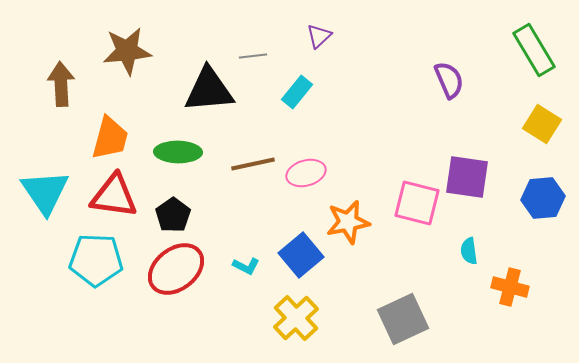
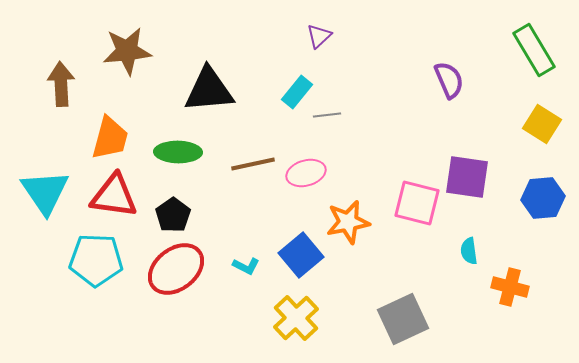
gray line: moved 74 px right, 59 px down
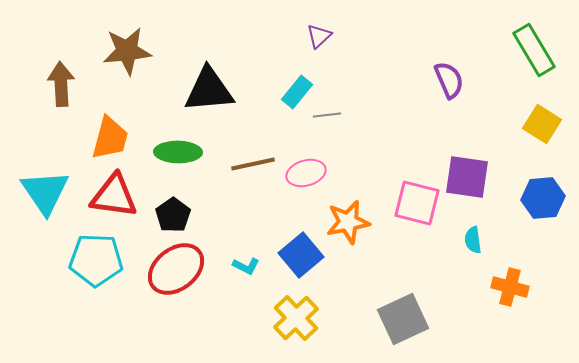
cyan semicircle: moved 4 px right, 11 px up
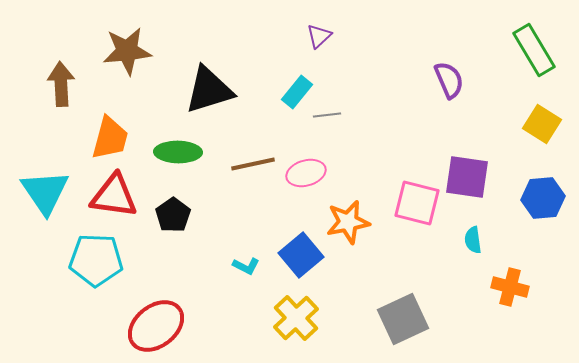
black triangle: rotated 12 degrees counterclockwise
red ellipse: moved 20 px left, 57 px down
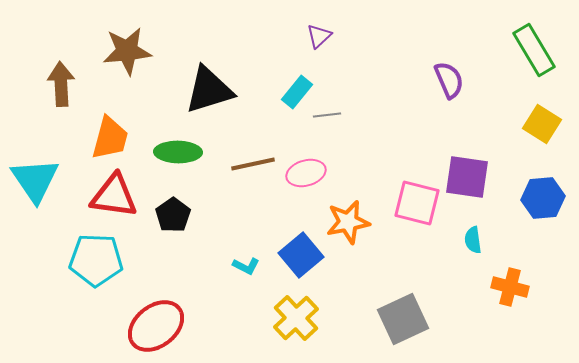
cyan triangle: moved 10 px left, 12 px up
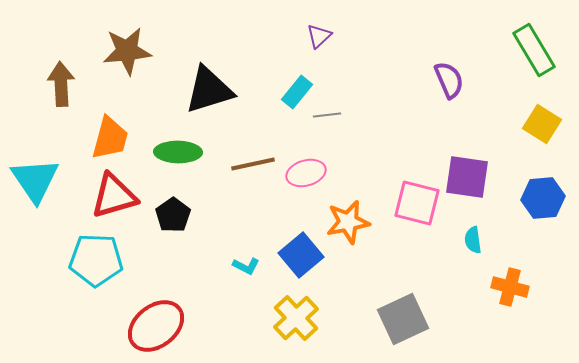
red triangle: rotated 24 degrees counterclockwise
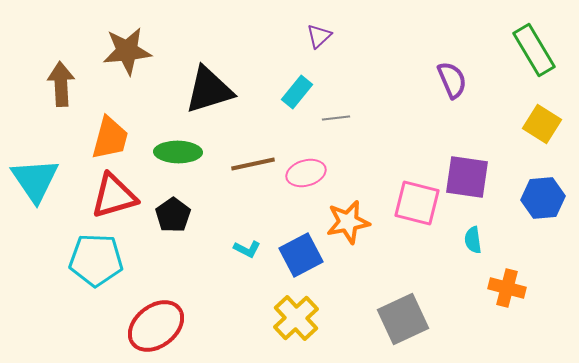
purple semicircle: moved 3 px right
gray line: moved 9 px right, 3 px down
blue square: rotated 12 degrees clockwise
cyan L-shape: moved 1 px right, 17 px up
orange cross: moved 3 px left, 1 px down
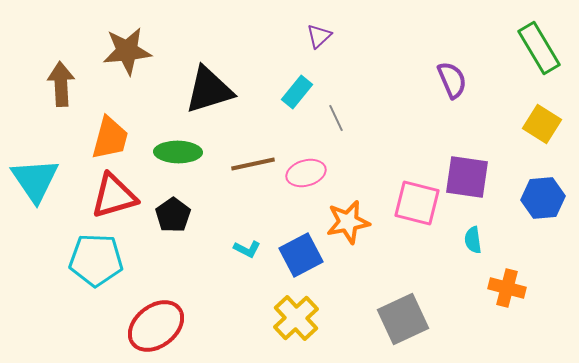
green rectangle: moved 5 px right, 2 px up
gray line: rotated 72 degrees clockwise
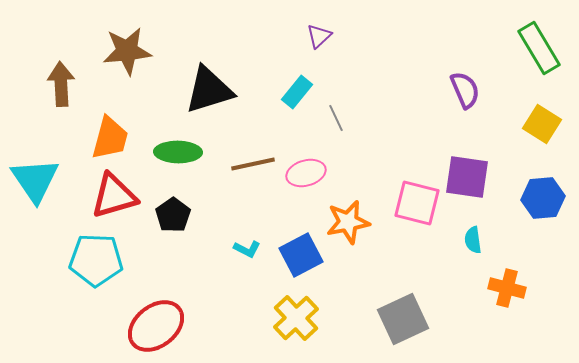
purple semicircle: moved 13 px right, 10 px down
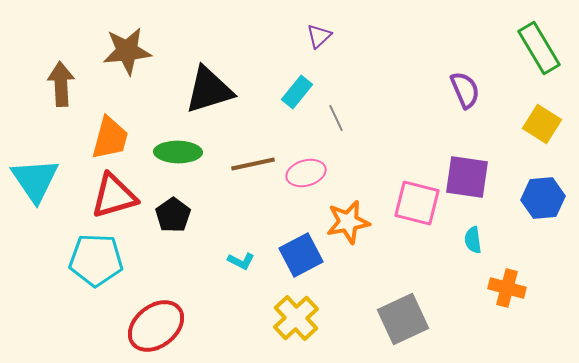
cyan L-shape: moved 6 px left, 12 px down
